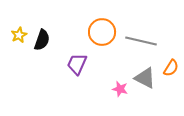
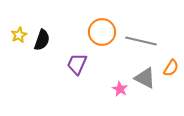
pink star: rotated 14 degrees clockwise
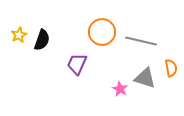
orange semicircle: rotated 42 degrees counterclockwise
gray triangle: rotated 10 degrees counterclockwise
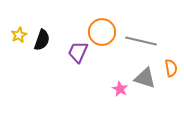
purple trapezoid: moved 1 px right, 12 px up
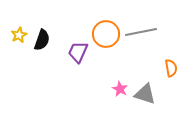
orange circle: moved 4 px right, 2 px down
gray line: moved 9 px up; rotated 24 degrees counterclockwise
gray triangle: moved 16 px down
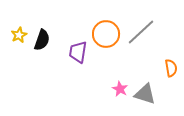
gray line: rotated 32 degrees counterclockwise
purple trapezoid: rotated 15 degrees counterclockwise
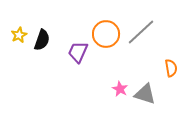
purple trapezoid: rotated 15 degrees clockwise
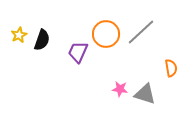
pink star: rotated 21 degrees counterclockwise
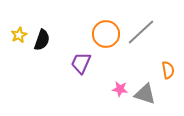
purple trapezoid: moved 3 px right, 11 px down
orange semicircle: moved 3 px left, 2 px down
